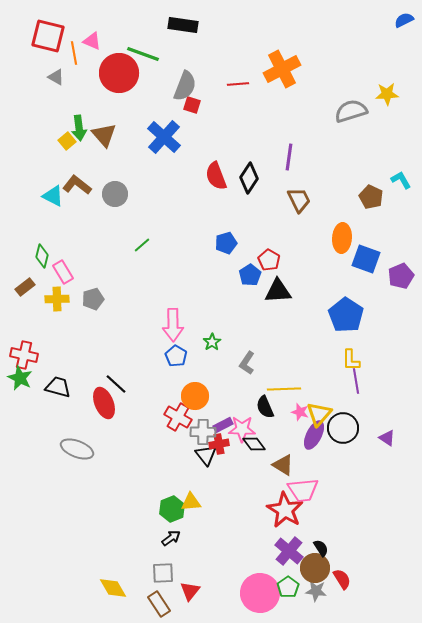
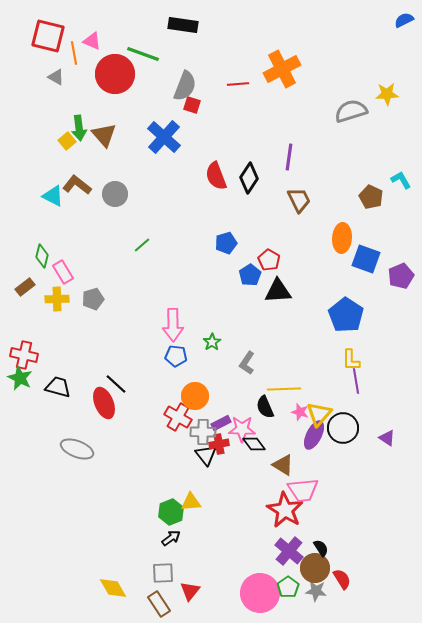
red circle at (119, 73): moved 4 px left, 1 px down
blue pentagon at (176, 356): rotated 25 degrees counterclockwise
purple rectangle at (223, 425): moved 2 px left, 2 px up
green hexagon at (172, 509): moved 1 px left, 3 px down
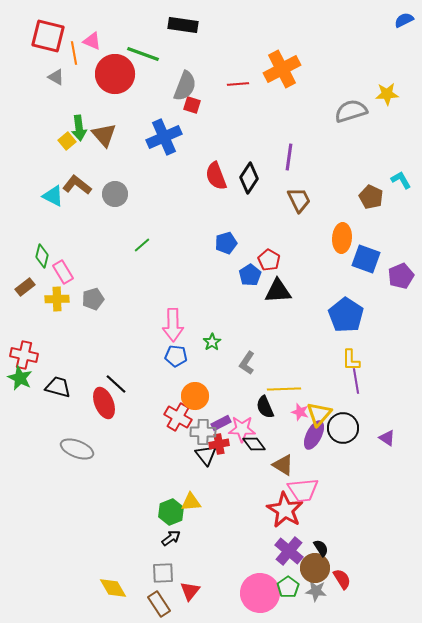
blue cross at (164, 137): rotated 24 degrees clockwise
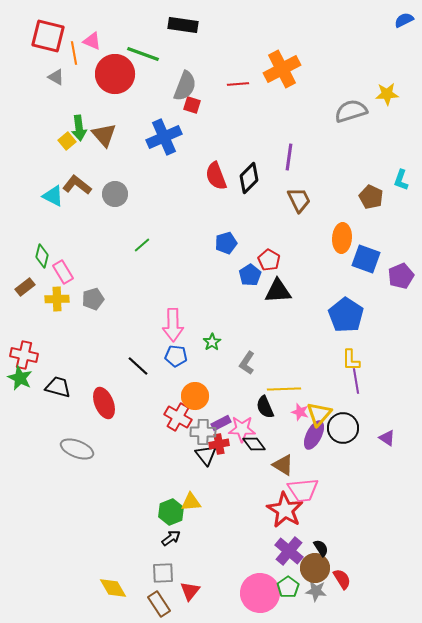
black diamond at (249, 178): rotated 12 degrees clockwise
cyan L-shape at (401, 180): rotated 130 degrees counterclockwise
black line at (116, 384): moved 22 px right, 18 px up
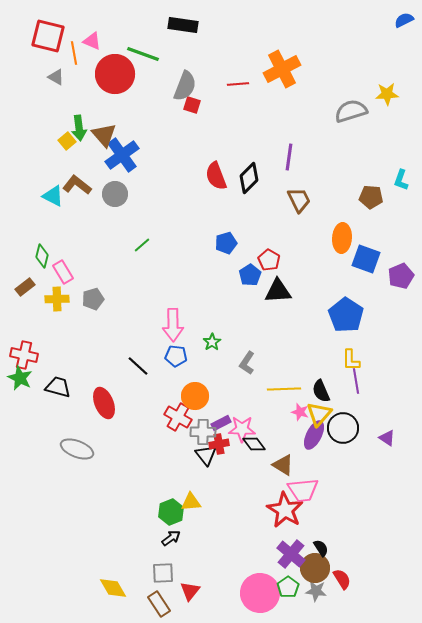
blue cross at (164, 137): moved 42 px left, 18 px down; rotated 12 degrees counterclockwise
brown pentagon at (371, 197): rotated 20 degrees counterclockwise
black semicircle at (265, 407): moved 56 px right, 16 px up
purple cross at (289, 551): moved 2 px right, 3 px down
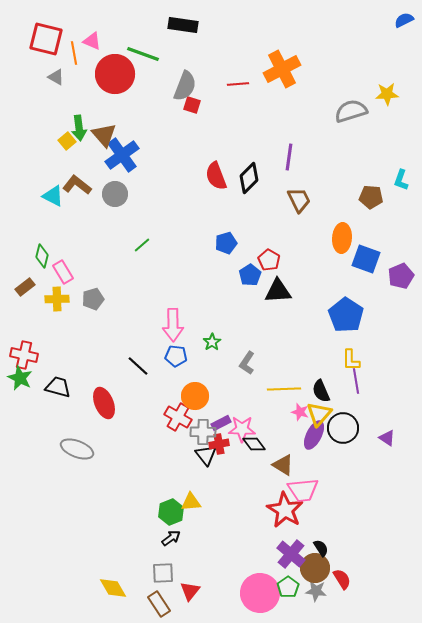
red square at (48, 36): moved 2 px left, 3 px down
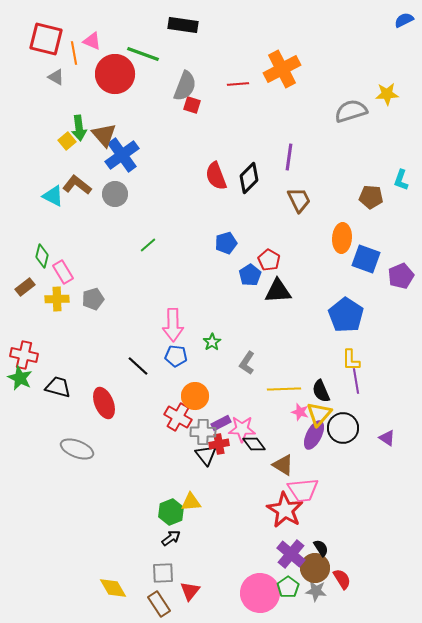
green line at (142, 245): moved 6 px right
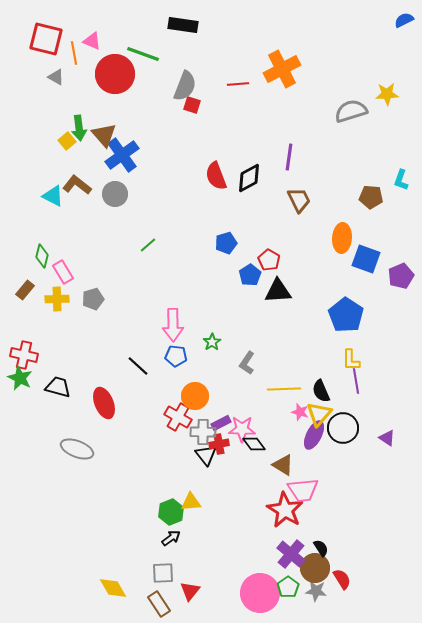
black diamond at (249, 178): rotated 16 degrees clockwise
brown rectangle at (25, 287): moved 3 px down; rotated 12 degrees counterclockwise
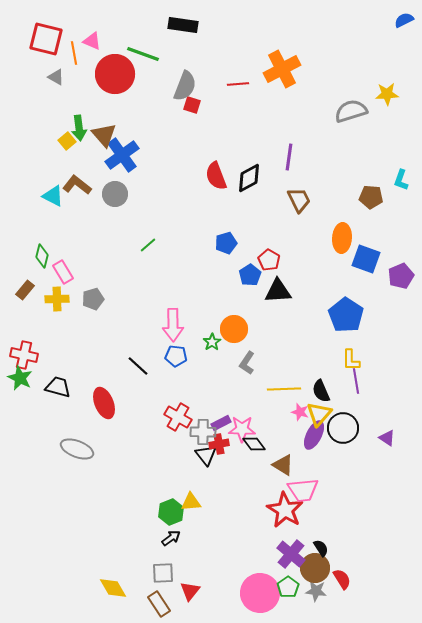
orange circle at (195, 396): moved 39 px right, 67 px up
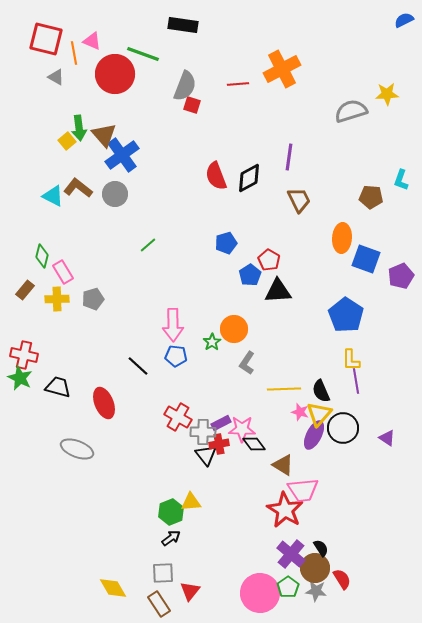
brown L-shape at (77, 185): moved 1 px right, 3 px down
